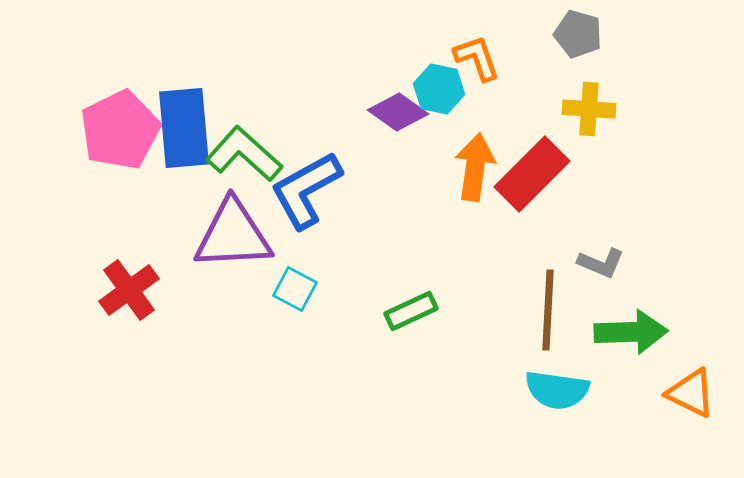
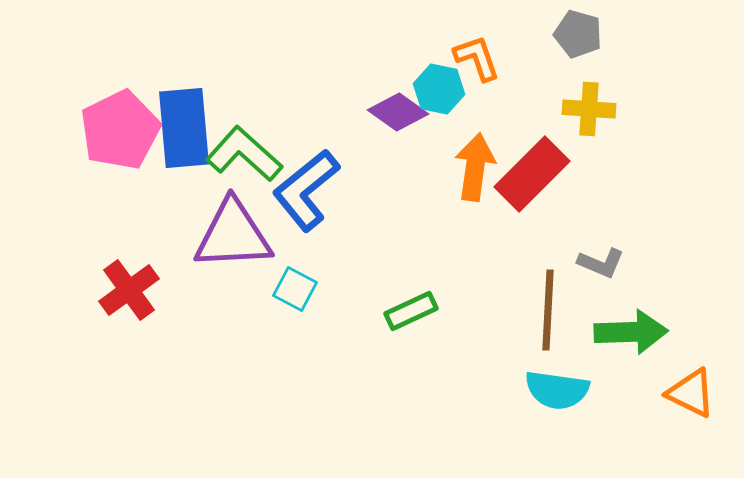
blue L-shape: rotated 10 degrees counterclockwise
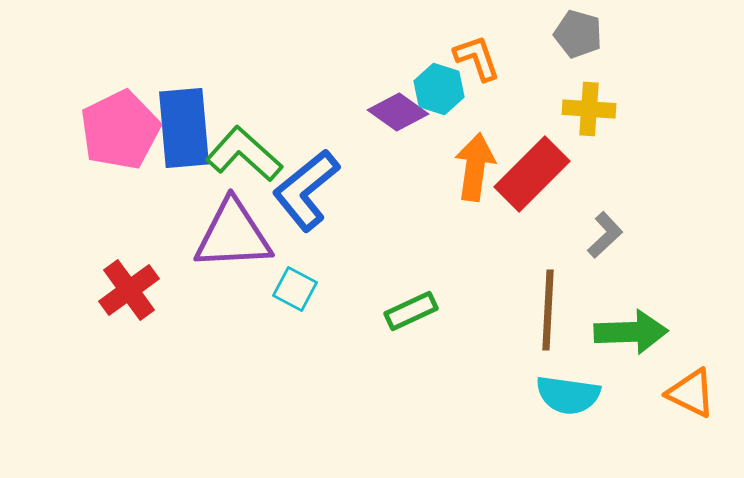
cyan hexagon: rotated 6 degrees clockwise
gray L-shape: moved 4 px right, 28 px up; rotated 66 degrees counterclockwise
cyan semicircle: moved 11 px right, 5 px down
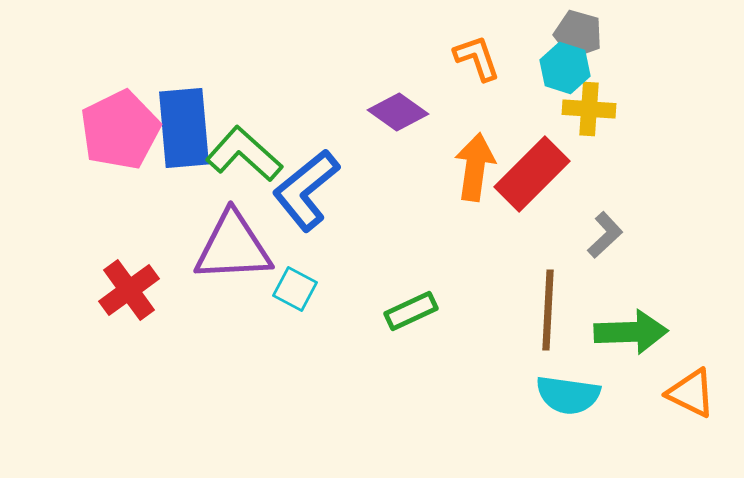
cyan hexagon: moved 126 px right, 21 px up
purple triangle: moved 12 px down
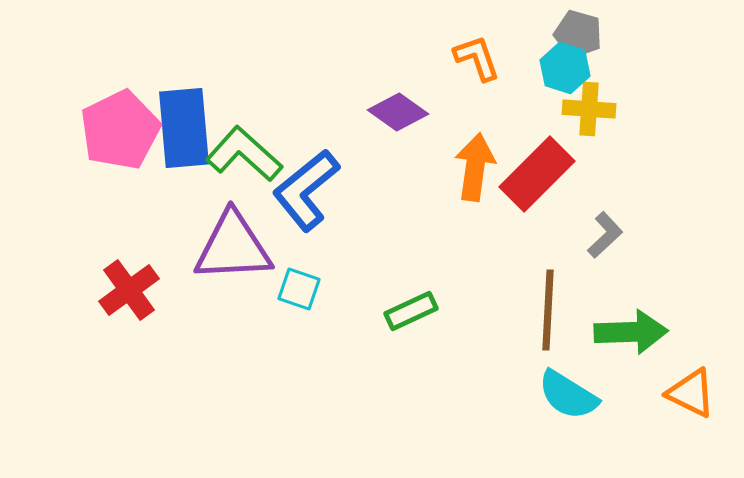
red rectangle: moved 5 px right
cyan square: moved 4 px right; rotated 9 degrees counterclockwise
cyan semicircle: rotated 24 degrees clockwise
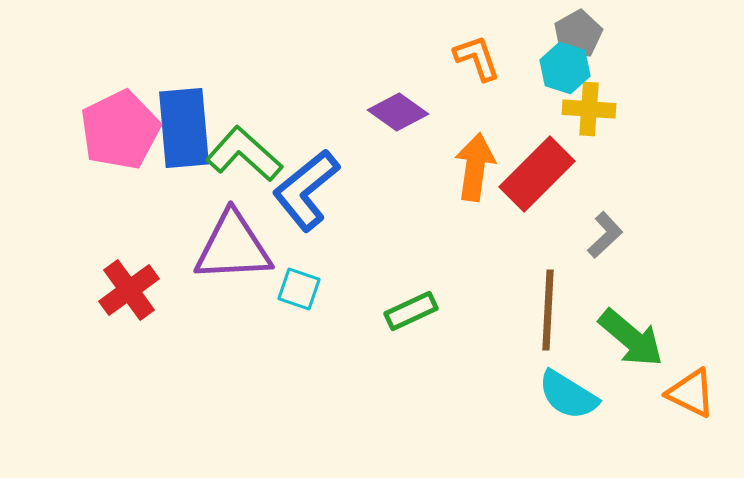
gray pentagon: rotated 27 degrees clockwise
green arrow: moved 6 px down; rotated 42 degrees clockwise
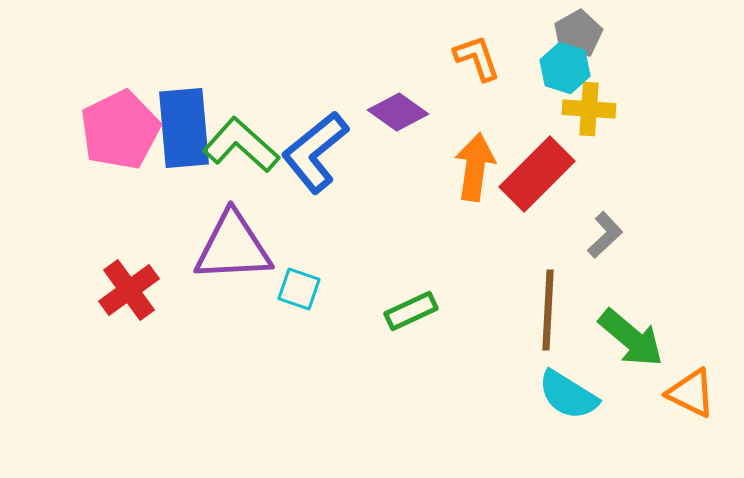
green L-shape: moved 3 px left, 9 px up
blue L-shape: moved 9 px right, 38 px up
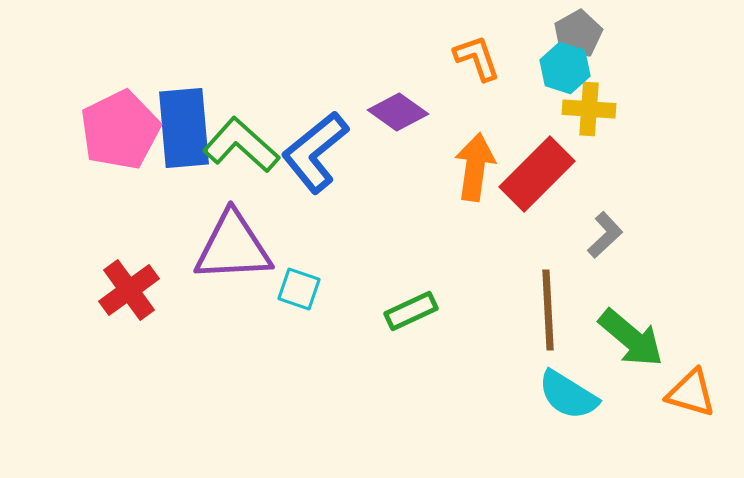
brown line: rotated 6 degrees counterclockwise
orange triangle: rotated 10 degrees counterclockwise
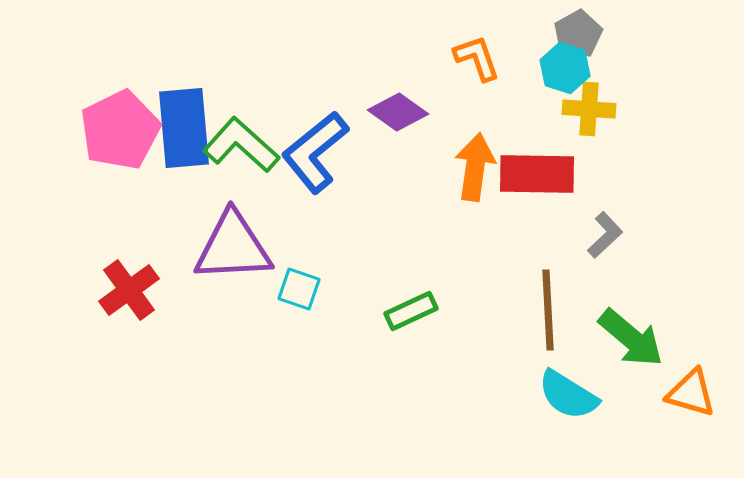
red rectangle: rotated 46 degrees clockwise
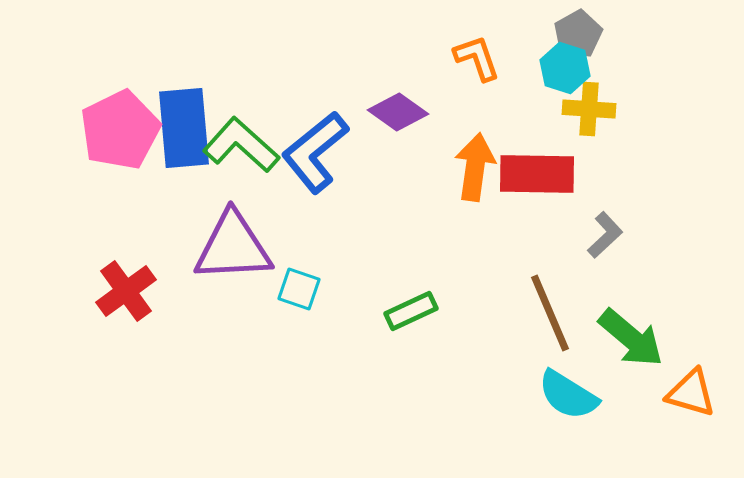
red cross: moved 3 px left, 1 px down
brown line: moved 2 px right, 3 px down; rotated 20 degrees counterclockwise
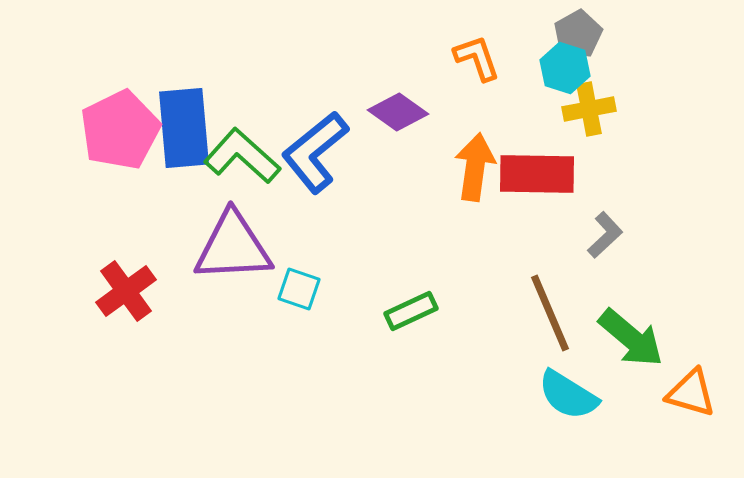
yellow cross: rotated 15 degrees counterclockwise
green L-shape: moved 1 px right, 11 px down
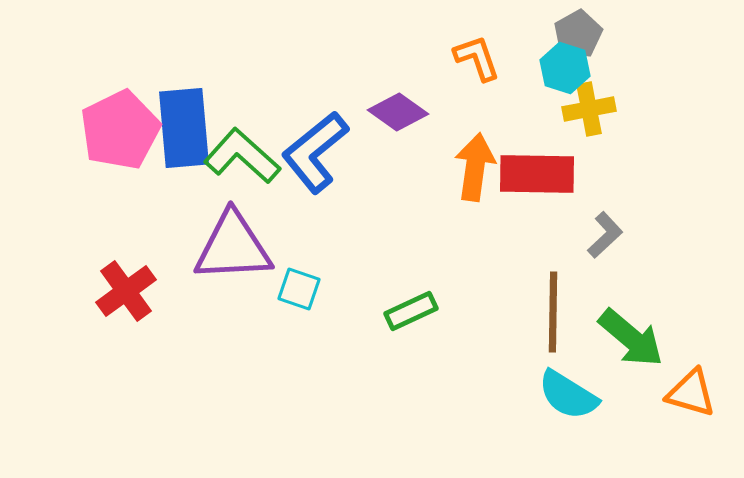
brown line: moved 3 px right, 1 px up; rotated 24 degrees clockwise
